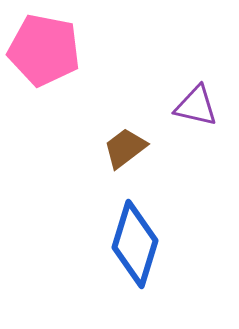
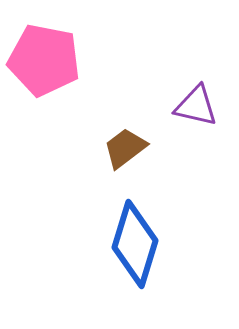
pink pentagon: moved 10 px down
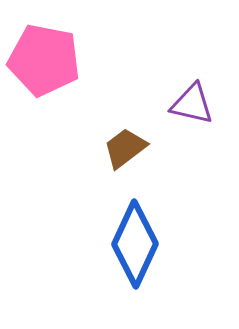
purple triangle: moved 4 px left, 2 px up
blue diamond: rotated 8 degrees clockwise
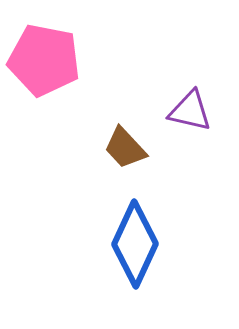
purple triangle: moved 2 px left, 7 px down
brown trapezoid: rotated 96 degrees counterclockwise
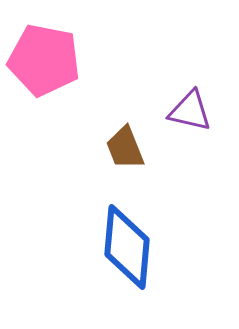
brown trapezoid: rotated 21 degrees clockwise
blue diamond: moved 8 px left, 3 px down; rotated 20 degrees counterclockwise
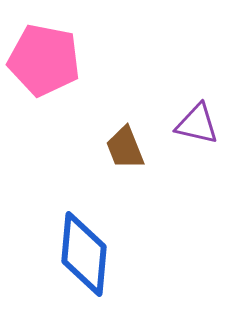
purple triangle: moved 7 px right, 13 px down
blue diamond: moved 43 px left, 7 px down
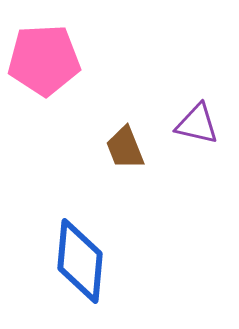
pink pentagon: rotated 14 degrees counterclockwise
blue diamond: moved 4 px left, 7 px down
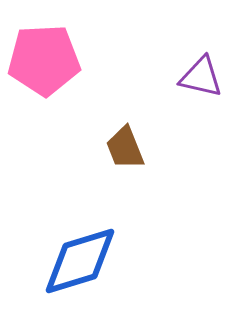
purple triangle: moved 4 px right, 47 px up
blue diamond: rotated 68 degrees clockwise
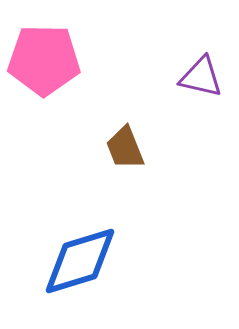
pink pentagon: rotated 4 degrees clockwise
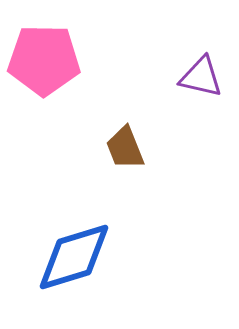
blue diamond: moved 6 px left, 4 px up
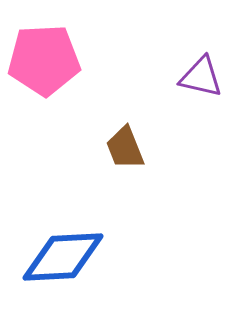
pink pentagon: rotated 4 degrees counterclockwise
blue diamond: moved 11 px left; rotated 14 degrees clockwise
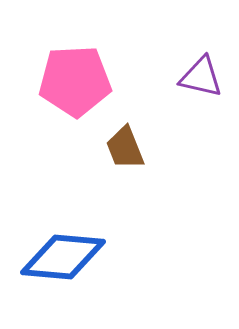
pink pentagon: moved 31 px right, 21 px down
blue diamond: rotated 8 degrees clockwise
